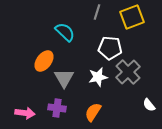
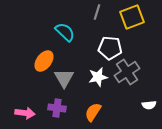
gray cross: moved 1 px left; rotated 10 degrees clockwise
white semicircle: rotated 56 degrees counterclockwise
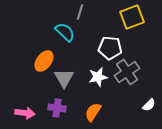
gray line: moved 17 px left
white semicircle: rotated 40 degrees counterclockwise
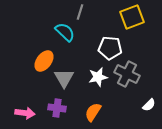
gray cross: moved 2 px down; rotated 30 degrees counterclockwise
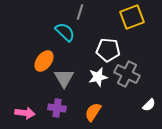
white pentagon: moved 2 px left, 2 px down
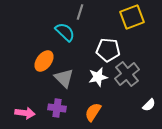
gray cross: rotated 25 degrees clockwise
gray triangle: rotated 15 degrees counterclockwise
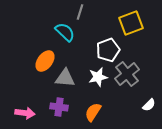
yellow square: moved 1 px left, 6 px down
white pentagon: rotated 25 degrees counterclockwise
orange ellipse: moved 1 px right
gray triangle: moved 1 px right; rotated 40 degrees counterclockwise
purple cross: moved 2 px right, 1 px up
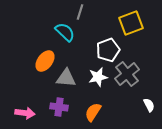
gray triangle: moved 1 px right
white semicircle: rotated 72 degrees counterclockwise
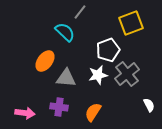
gray line: rotated 21 degrees clockwise
white star: moved 2 px up
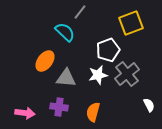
orange semicircle: rotated 18 degrees counterclockwise
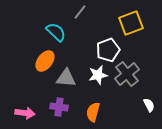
cyan semicircle: moved 9 px left
